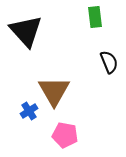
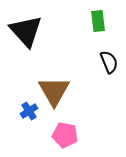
green rectangle: moved 3 px right, 4 px down
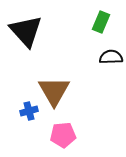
green rectangle: moved 3 px right, 1 px down; rotated 30 degrees clockwise
black semicircle: moved 2 px right, 5 px up; rotated 70 degrees counterclockwise
blue cross: rotated 18 degrees clockwise
pink pentagon: moved 2 px left; rotated 15 degrees counterclockwise
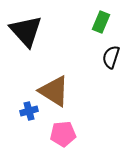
black semicircle: rotated 70 degrees counterclockwise
brown triangle: rotated 28 degrees counterclockwise
pink pentagon: moved 1 px up
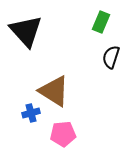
blue cross: moved 2 px right, 2 px down
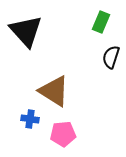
blue cross: moved 1 px left, 6 px down; rotated 24 degrees clockwise
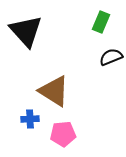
black semicircle: rotated 50 degrees clockwise
blue cross: rotated 12 degrees counterclockwise
